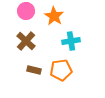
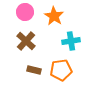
pink circle: moved 1 px left, 1 px down
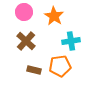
pink circle: moved 1 px left
orange pentagon: moved 1 px left, 4 px up
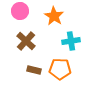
pink circle: moved 4 px left, 1 px up
orange pentagon: moved 3 px down; rotated 10 degrees clockwise
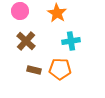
orange star: moved 3 px right, 3 px up
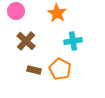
pink circle: moved 4 px left
cyan cross: moved 2 px right
orange pentagon: rotated 25 degrees clockwise
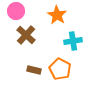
orange star: moved 2 px down
brown cross: moved 6 px up
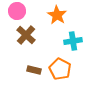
pink circle: moved 1 px right
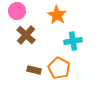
orange pentagon: moved 1 px left, 1 px up
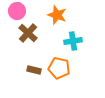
orange star: rotated 12 degrees counterclockwise
brown cross: moved 2 px right, 2 px up
orange pentagon: rotated 15 degrees counterclockwise
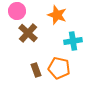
brown rectangle: moved 2 px right; rotated 56 degrees clockwise
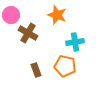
pink circle: moved 6 px left, 4 px down
brown cross: rotated 12 degrees counterclockwise
cyan cross: moved 2 px right, 1 px down
orange pentagon: moved 6 px right, 2 px up
